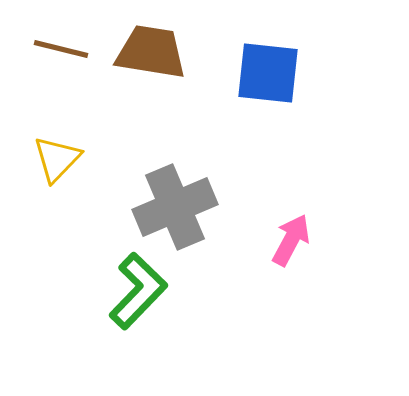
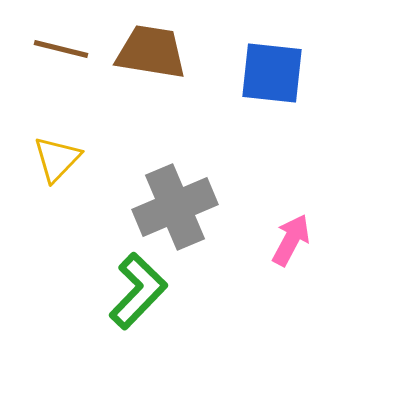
blue square: moved 4 px right
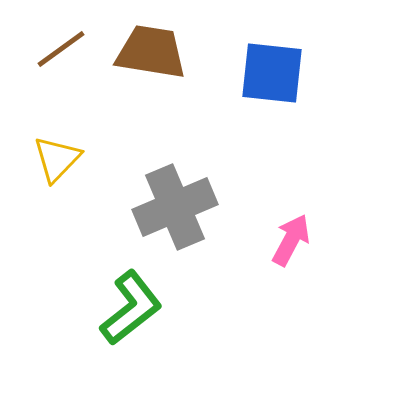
brown line: rotated 50 degrees counterclockwise
green L-shape: moved 7 px left, 17 px down; rotated 8 degrees clockwise
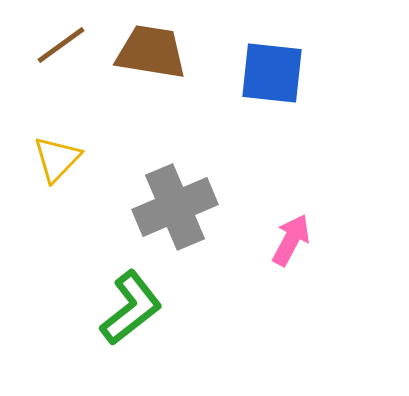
brown line: moved 4 px up
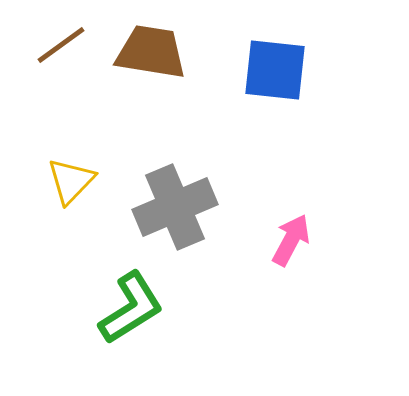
blue square: moved 3 px right, 3 px up
yellow triangle: moved 14 px right, 22 px down
green L-shape: rotated 6 degrees clockwise
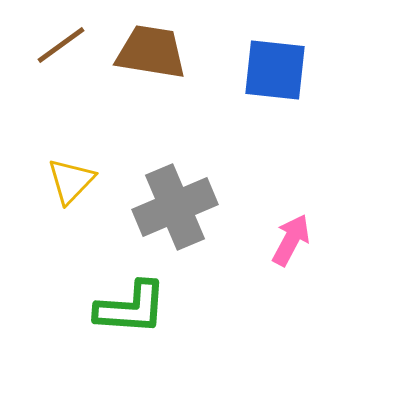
green L-shape: rotated 36 degrees clockwise
